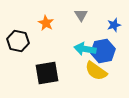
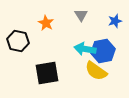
blue star: moved 1 px right, 4 px up
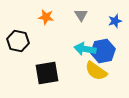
orange star: moved 6 px up; rotated 21 degrees counterclockwise
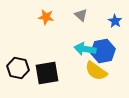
gray triangle: rotated 16 degrees counterclockwise
blue star: rotated 24 degrees counterclockwise
black hexagon: moved 27 px down
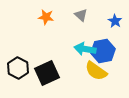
black hexagon: rotated 15 degrees clockwise
black square: rotated 15 degrees counterclockwise
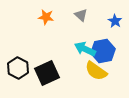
cyan arrow: rotated 15 degrees clockwise
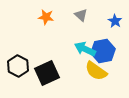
black hexagon: moved 2 px up
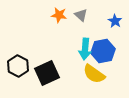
orange star: moved 13 px right, 2 px up
cyan arrow: rotated 110 degrees counterclockwise
yellow semicircle: moved 2 px left, 3 px down
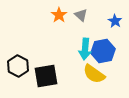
orange star: rotated 28 degrees clockwise
black square: moved 1 px left, 3 px down; rotated 15 degrees clockwise
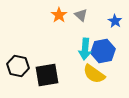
black hexagon: rotated 15 degrees counterclockwise
black square: moved 1 px right, 1 px up
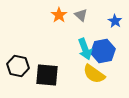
cyan arrow: rotated 25 degrees counterclockwise
black square: rotated 15 degrees clockwise
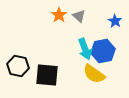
gray triangle: moved 2 px left, 1 px down
